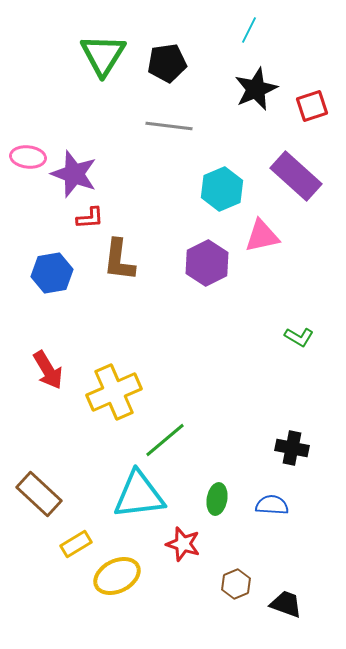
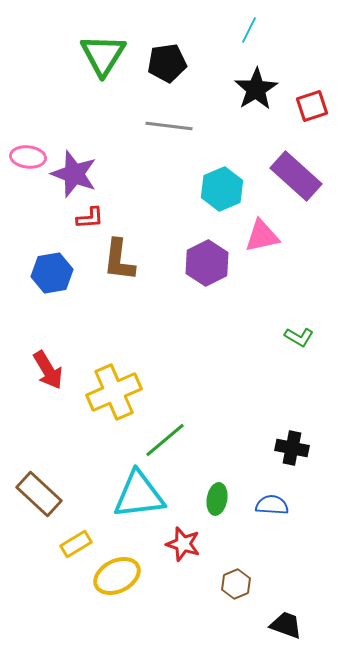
black star: rotated 9 degrees counterclockwise
black trapezoid: moved 21 px down
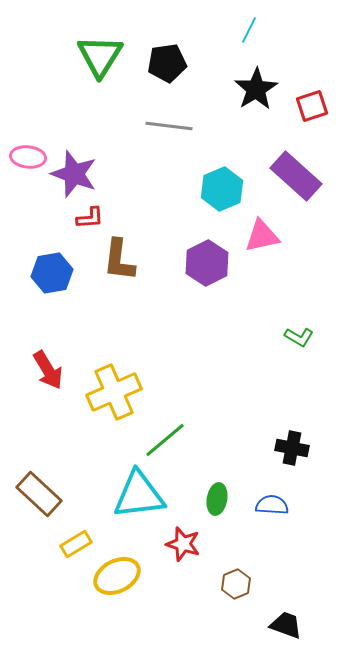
green triangle: moved 3 px left, 1 px down
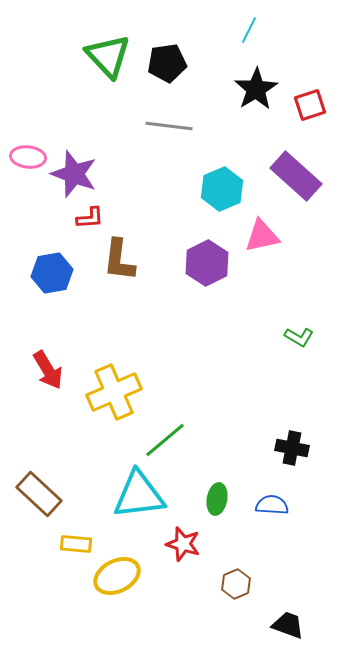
green triangle: moved 8 px right; rotated 15 degrees counterclockwise
red square: moved 2 px left, 1 px up
yellow rectangle: rotated 36 degrees clockwise
black trapezoid: moved 2 px right
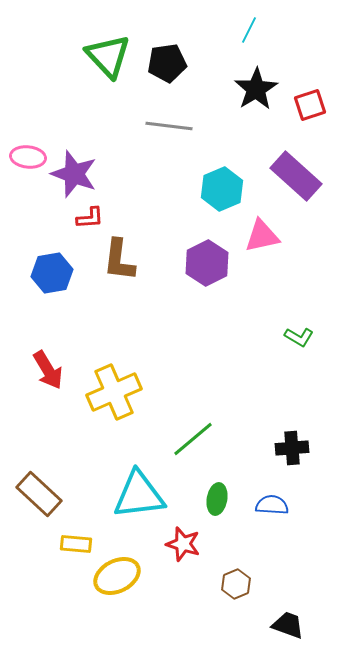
green line: moved 28 px right, 1 px up
black cross: rotated 16 degrees counterclockwise
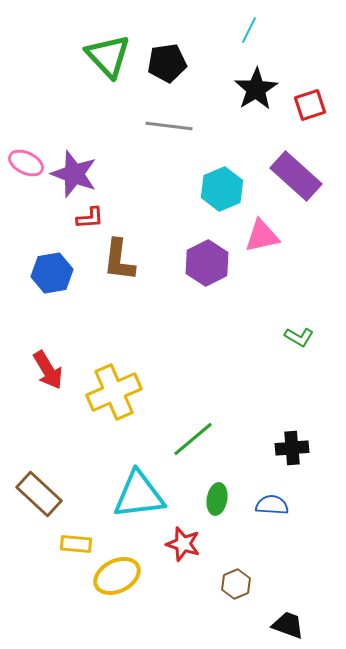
pink ellipse: moved 2 px left, 6 px down; rotated 20 degrees clockwise
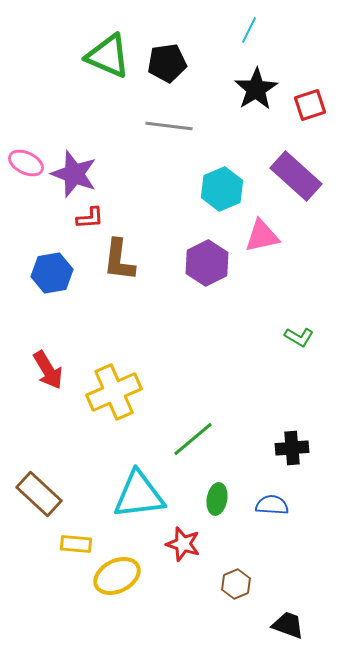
green triangle: rotated 24 degrees counterclockwise
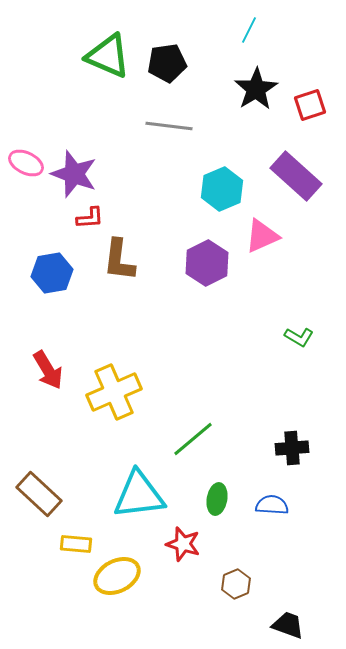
pink triangle: rotated 12 degrees counterclockwise
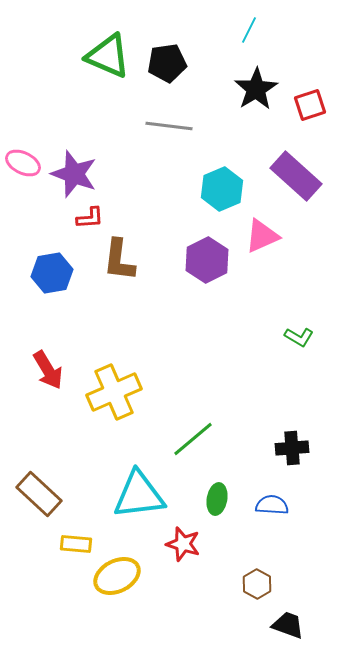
pink ellipse: moved 3 px left
purple hexagon: moved 3 px up
brown hexagon: moved 21 px right; rotated 8 degrees counterclockwise
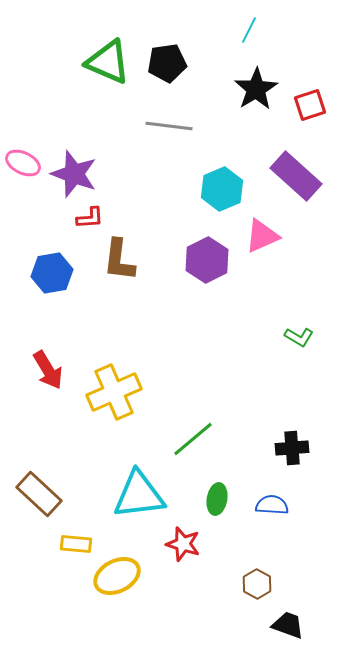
green triangle: moved 6 px down
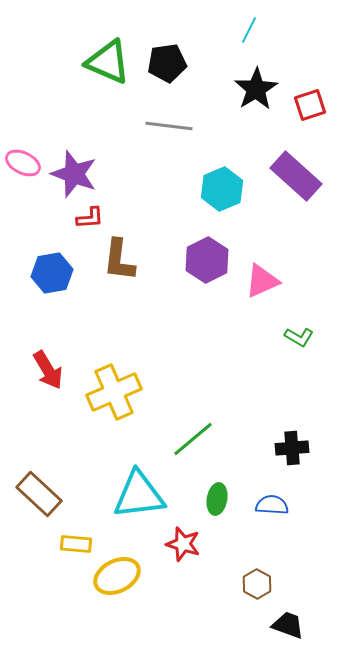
pink triangle: moved 45 px down
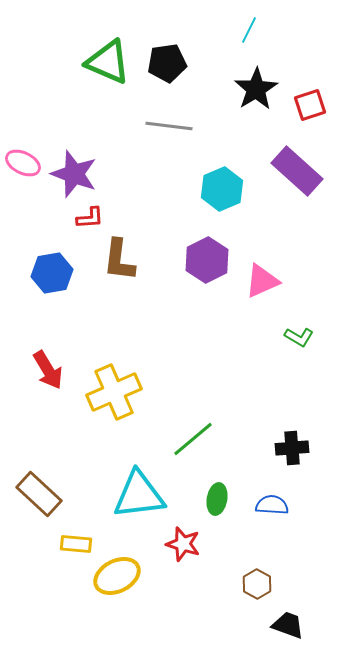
purple rectangle: moved 1 px right, 5 px up
